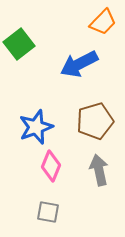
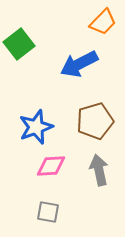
pink diamond: rotated 64 degrees clockwise
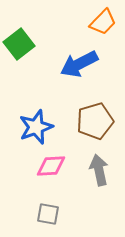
gray square: moved 2 px down
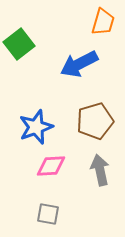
orange trapezoid: rotated 28 degrees counterclockwise
gray arrow: moved 1 px right
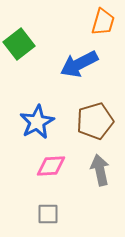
blue star: moved 1 px right, 5 px up; rotated 8 degrees counterclockwise
gray square: rotated 10 degrees counterclockwise
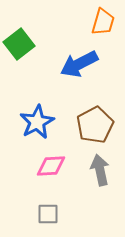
brown pentagon: moved 4 px down; rotated 12 degrees counterclockwise
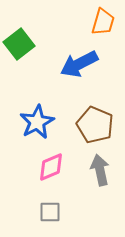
brown pentagon: rotated 21 degrees counterclockwise
pink diamond: moved 1 px down; rotated 20 degrees counterclockwise
gray square: moved 2 px right, 2 px up
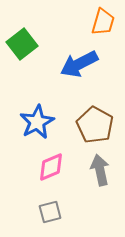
green square: moved 3 px right
brown pentagon: rotated 6 degrees clockwise
gray square: rotated 15 degrees counterclockwise
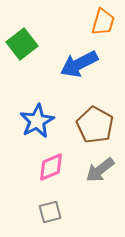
blue star: moved 1 px up
gray arrow: rotated 116 degrees counterclockwise
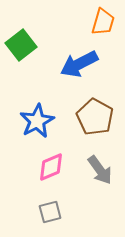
green square: moved 1 px left, 1 px down
brown pentagon: moved 8 px up
gray arrow: rotated 88 degrees counterclockwise
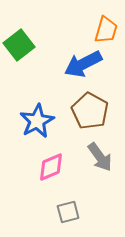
orange trapezoid: moved 3 px right, 8 px down
green square: moved 2 px left
blue arrow: moved 4 px right
brown pentagon: moved 5 px left, 6 px up
gray arrow: moved 13 px up
gray square: moved 18 px right
